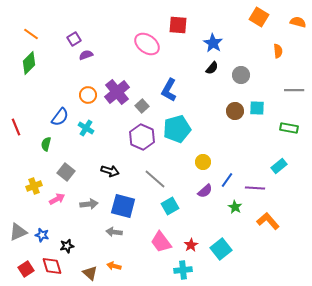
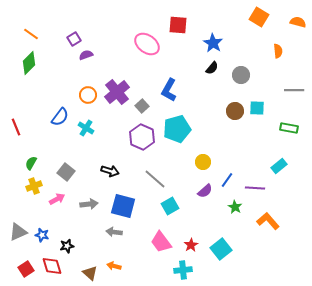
green semicircle at (46, 144): moved 15 px left, 19 px down; rotated 16 degrees clockwise
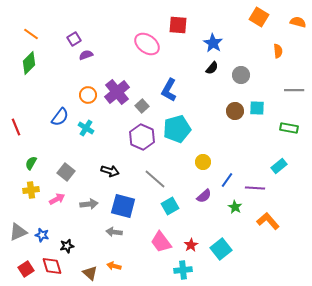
yellow cross at (34, 186): moved 3 px left, 4 px down; rotated 14 degrees clockwise
purple semicircle at (205, 191): moved 1 px left, 5 px down
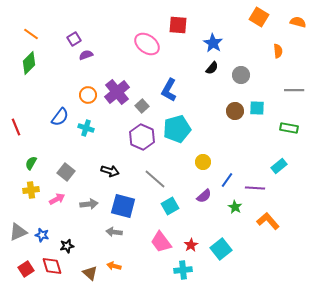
cyan cross at (86, 128): rotated 14 degrees counterclockwise
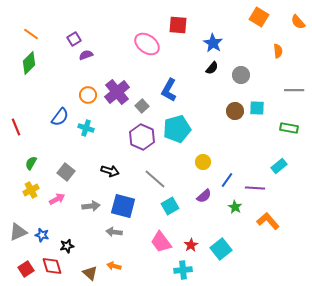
orange semicircle at (298, 22): rotated 147 degrees counterclockwise
yellow cross at (31, 190): rotated 21 degrees counterclockwise
gray arrow at (89, 204): moved 2 px right, 2 px down
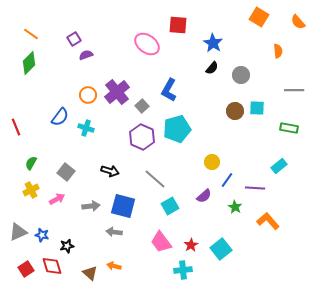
yellow circle at (203, 162): moved 9 px right
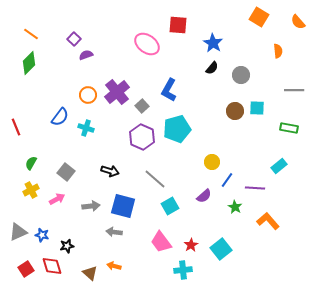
purple square at (74, 39): rotated 16 degrees counterclockwise
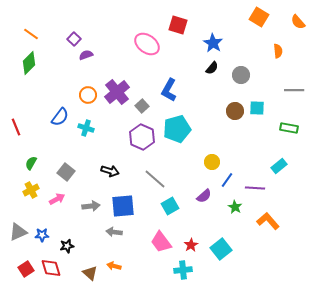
red square at (178, 25): rotated 12 degrees clockwise
blue square at (123, 206): rotated 20 degrees counterclockwise
blue star at (42, 235): rotated 16 degrees counterclockwise
red diamond at (52, 266): moved 1 px left, 2 px down
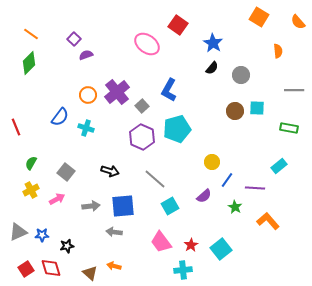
red square at (178, 25): rotated 18 degrees clockwise
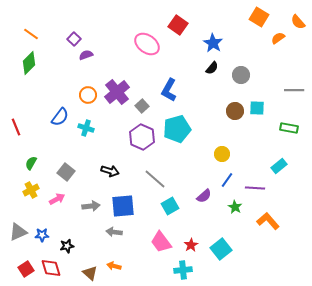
orange semicircle at (278, 51): moved 13 px up; rotated 120 degrees counterclockwise
yellow circle at (212, 162): moved 10 px right, 8 px up
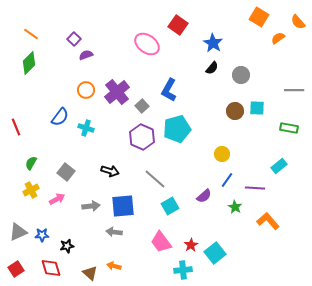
orange circle at (88, 95): moved 2 px left, 5 px up
cyan square at (221, 249): moved 6 px left, 4 px down
red square at (26, 269): moved 10 px left
